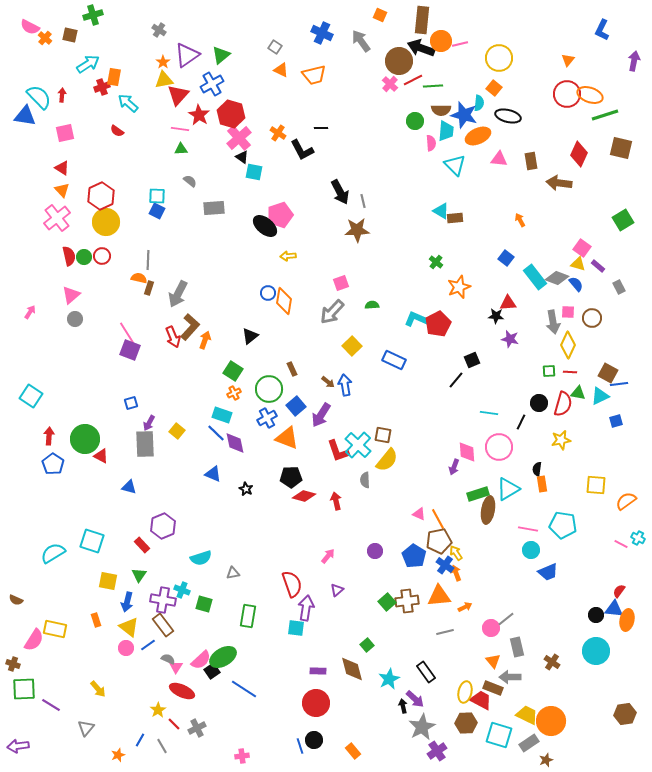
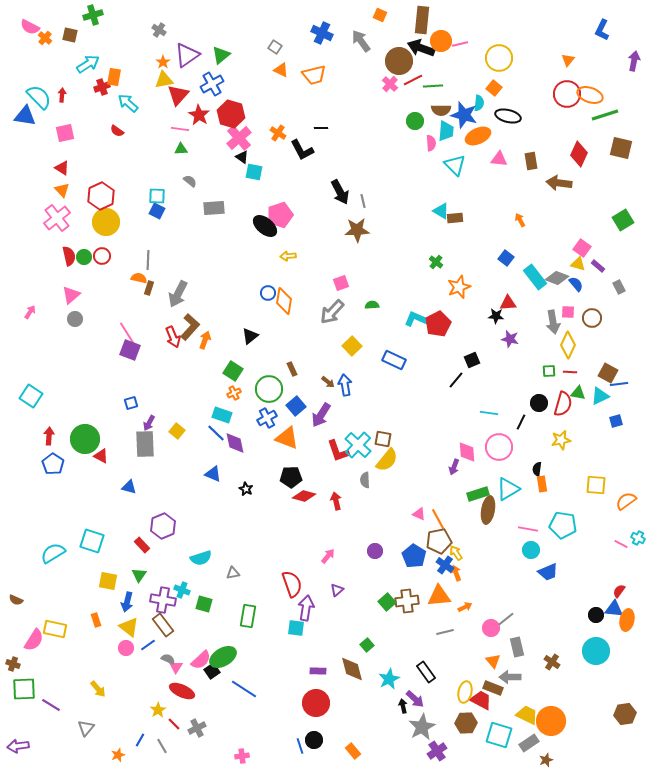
brown square at (383, 435): moved 4 px down
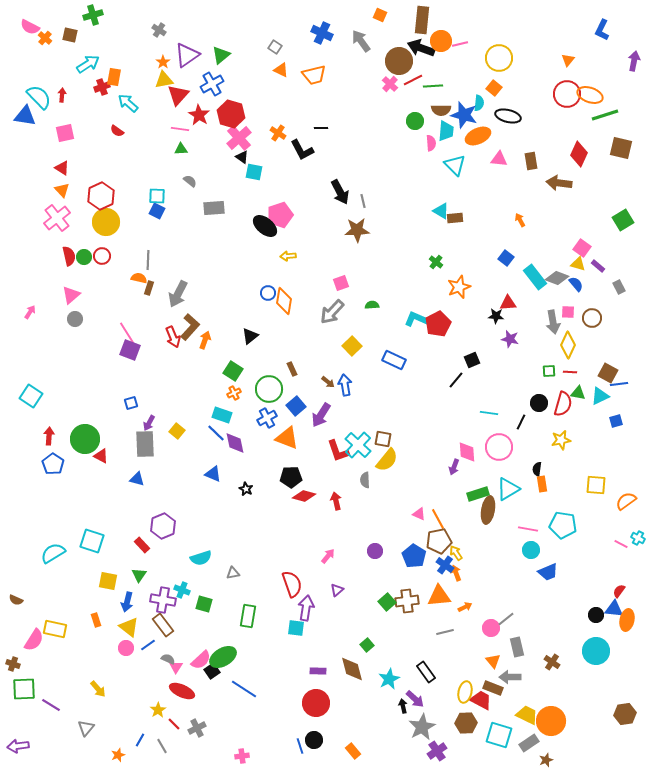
blue triangle at (129, 487): moved 8 px right, 8 px up
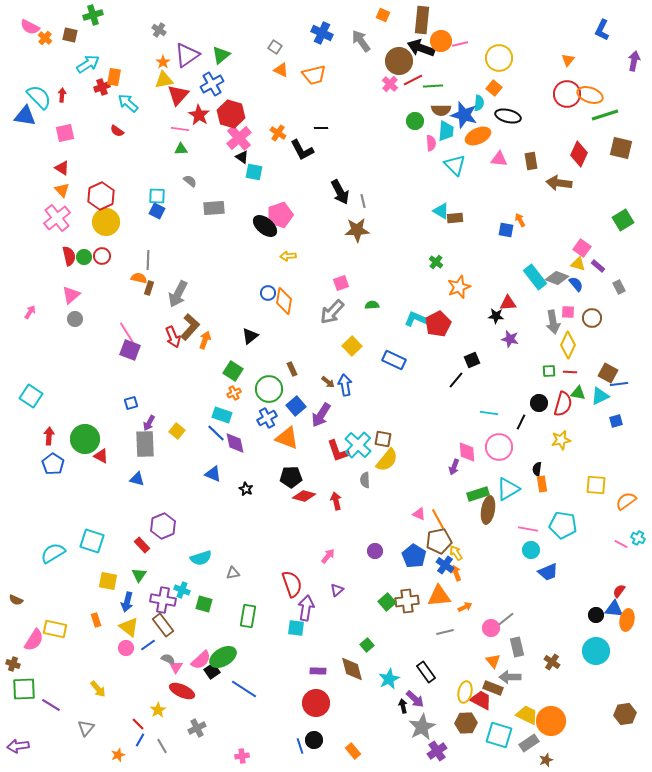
orange square at (380, 15): moved 3 px right
blue square at (506, 258): moved 28 px up; rotated 28 degrees counterclockwise
red line at (174, 724): moved 36 px left
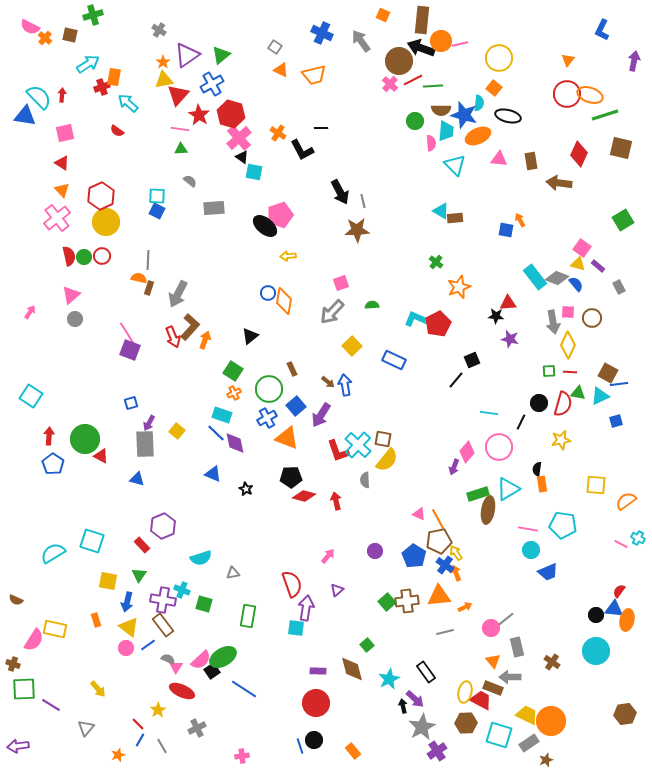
red triangle at (62, 168): moved 5 px up
pink diamond at (467, 452): rotated 45 degrees clockwise
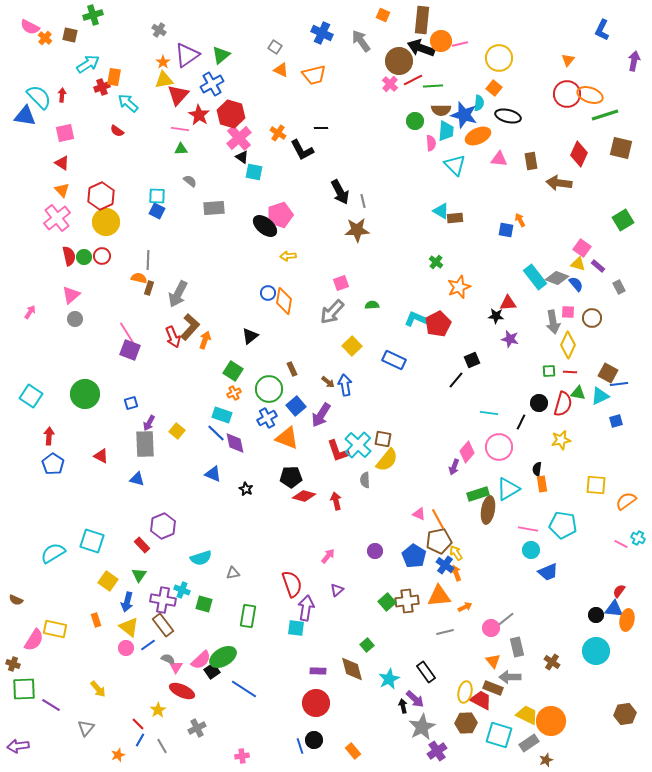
green circle at (85, 439): moved 45 px up
yellow square at (108, 581): rotated 24 degrees clockwise
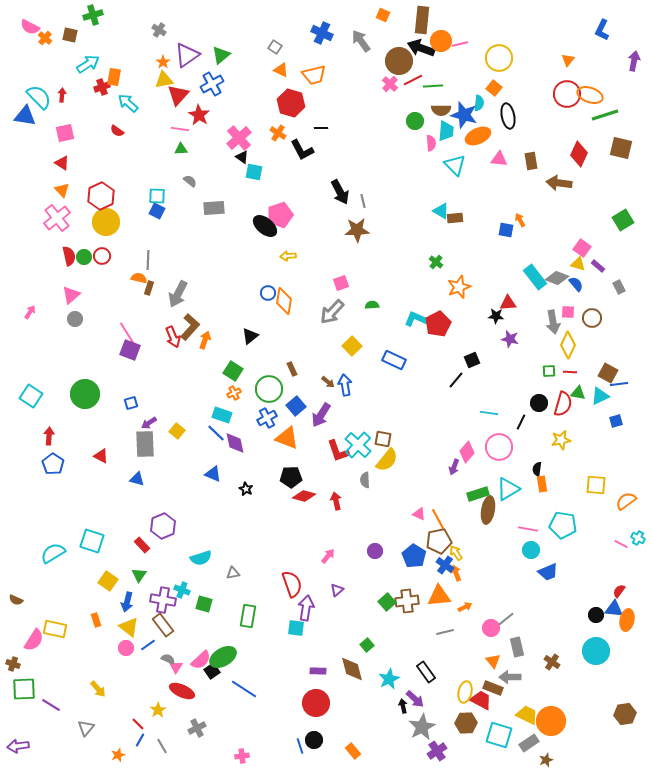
red hexagon at (231, 114): moved 60 px right, 11 px up
black ellipse at (508, 116): rotated 65 degrees clockwise
purple arrow at (149, 423): rotated 28 degrees clockwise
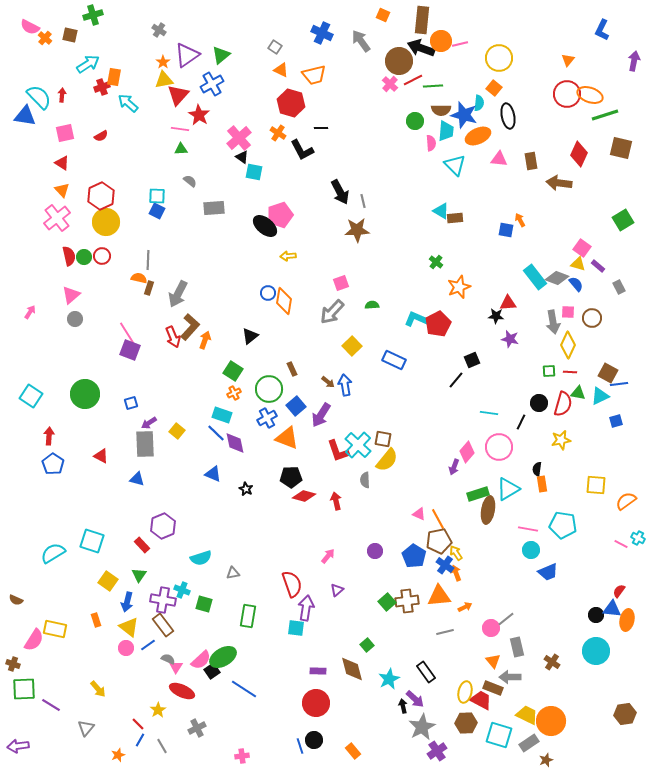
red semicircle at (117, 131): moved 16 px left, 5 px down; rotated 64 degrees counterclockwise
blue triangle at (614, 609): moved 2 px left
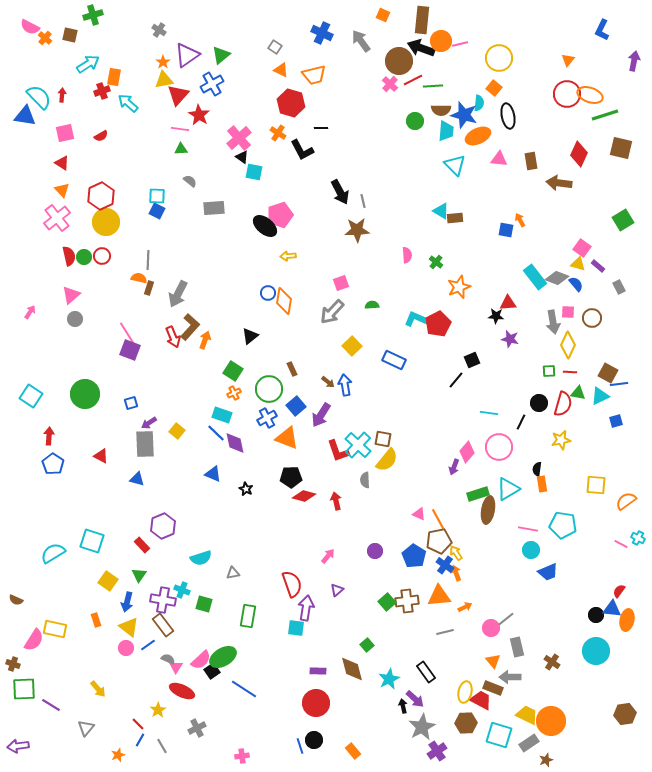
red cross at (102, 87): moved 4 px down
pink semicircle at (431, 143): moved 24 px left, 112 px down
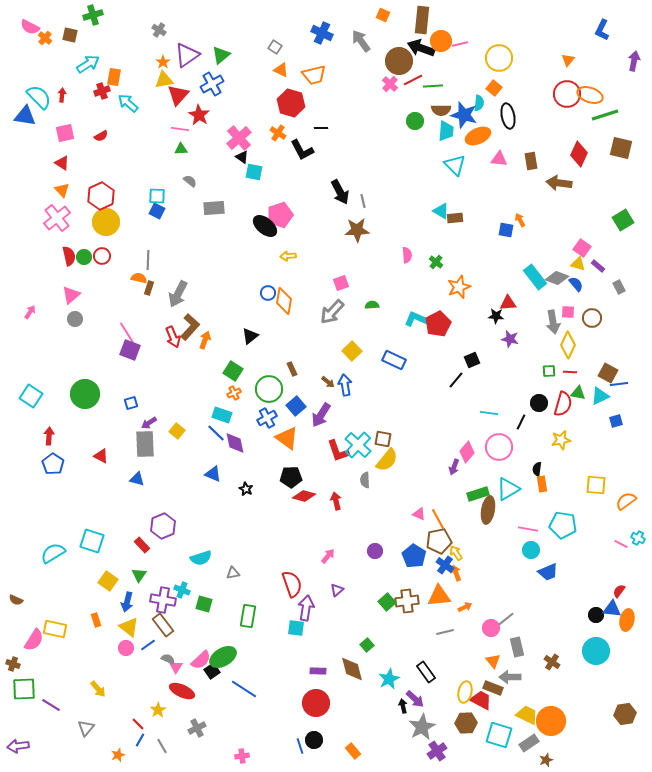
yellow square at (352, 346): moved 5 px down
orange triangle at (287, 438): rotated 15 degrees clockwise
